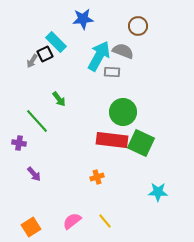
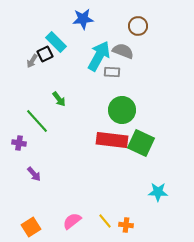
green circle: moved 1 px left, 2 px up
orange cross: moved 29 px right, 48 px down; rotated 24 degrees clockwise
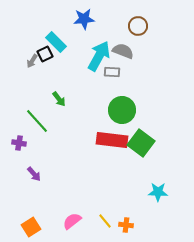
blue star: moved 1 px right
green square: rotated 12 degrees clockwise
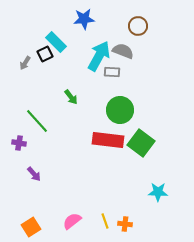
gray arrow: moved 7 px left, 2 px down
green arrow: moved 12 px right, 2 px up
green circle: moved 2 px left
red rectangle: moved 4 px left
yellow line: rotated 21 degrees clockwise
orange cross: moved 1 px left, 1 px up
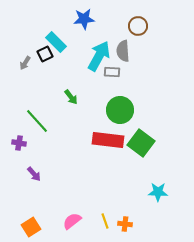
gray semicircle: rotated 115 degrees counterclockwise
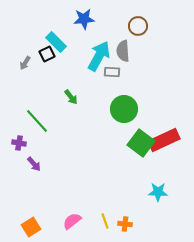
black square: moved 2 px right
green circle: moved 4 px right, 1 px up
red rectangle: moved 56 px right; rotated 32 degrees counterclockwise
purple arrow: moved 10 px up
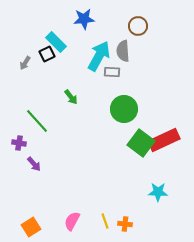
pink semicircle: rotated 24 degrees counterclockwise
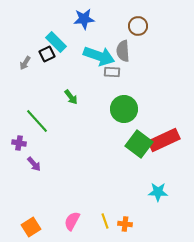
cyan arrow: rotated 80 degrees clockwise
green square: moved 2 px left, 1 px down
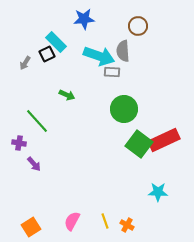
green arrow: moved 4 px left, 2 px up; rotated 28 degrees counterclockwise
orange cross: moved 2 px right, 1 px down; rotated 24 degrees clockwise
